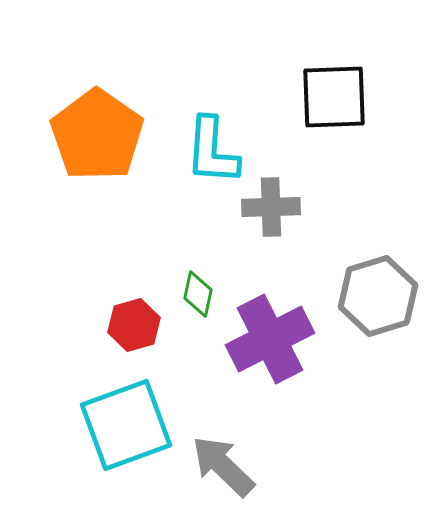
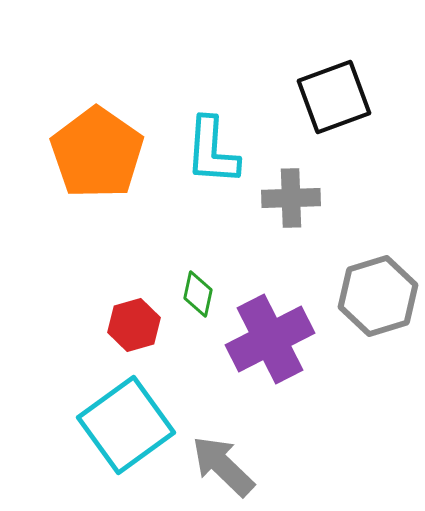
black square: rotated 18 degrees counterclockwise
orange pentagon: moved 18 px down
gray cross: moved 20 px right, 9 px up
cyan square: rotated 16 degrees counterclockwise
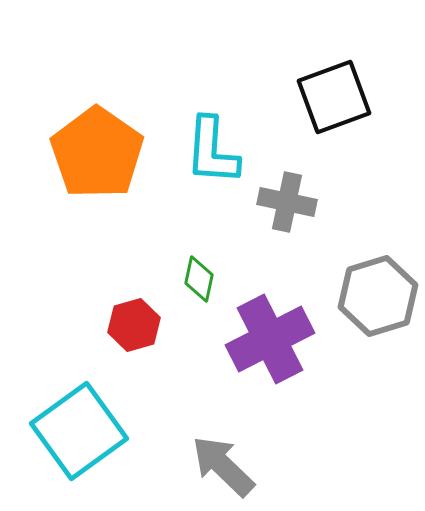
gray cross: moved 4 px left, 4 px down; rotated 14 degrees clockwise
green diamond: moved 1 px right, 15 px up
cyan square: moved 47 px left, 6 px down
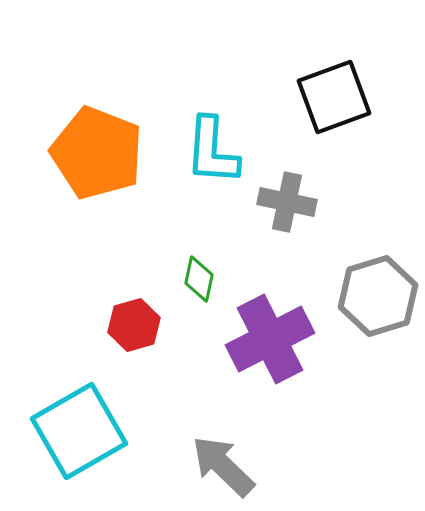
orange pentagon: rotated 14 degrees counterclockwise
cyan square: rotated 6 degrees clockwise
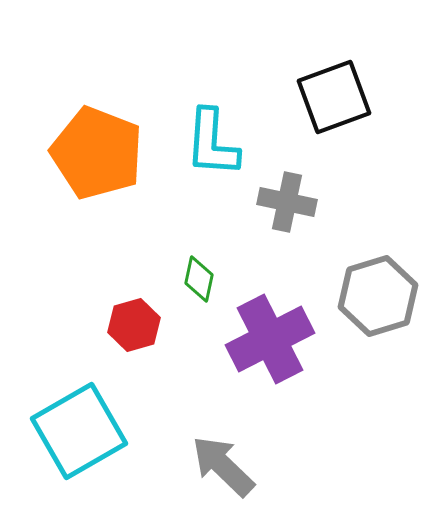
cyan L-shape: moved 8 px up
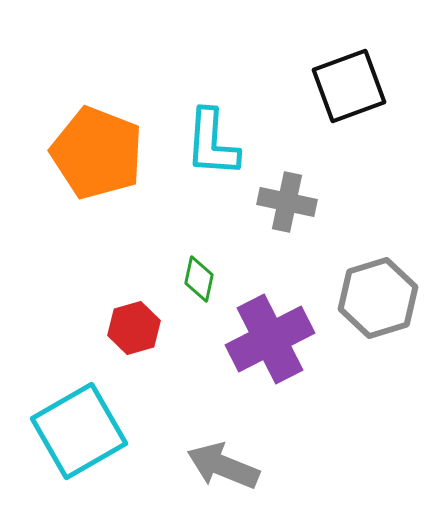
black square: moved 15 px right, 11 px up
gray hexagon: moved 2 px down
red hexagon: moved 3 px down
gray arrow: rotated 22 degrees counterclockwise
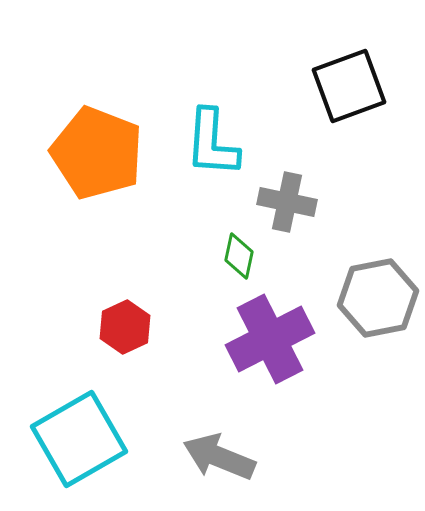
green diamond: moved 40 px right, 23 px up
gray hexagon: rotated 6 degrees clockwise
red hexagon: moved 9 px left, 1 px up; rotated 9 degrees counterclockwise
cyan square: moved 8 px down
gray arrow: moved 4 px left, 9 px up
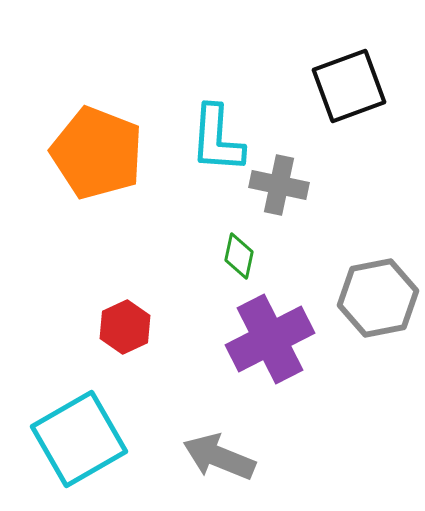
cyan L-shape: moved 5 px right, 4 px up
gray cross: moved 8 px left, 17 px up
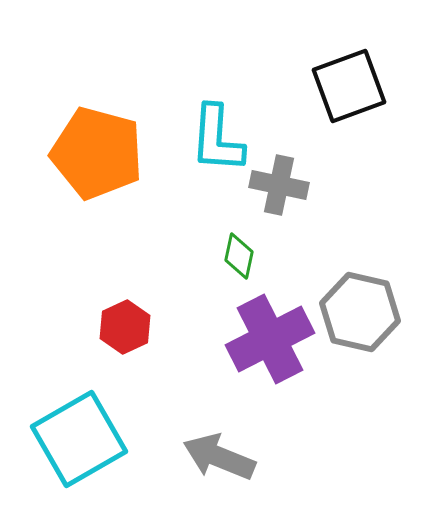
orange pentagon: rotated 6 degrees counterclockwise
gray hexagon: moved 18 px left, 14 px down; rotated 24 degrees clockwise
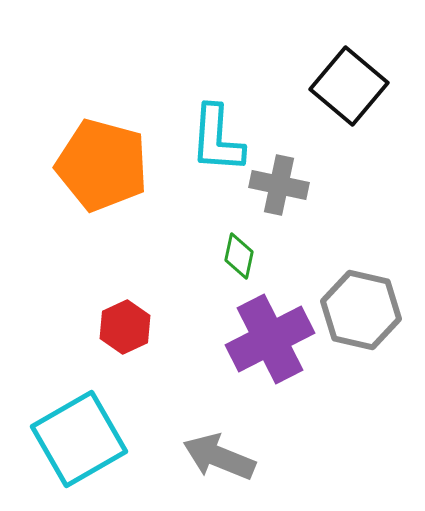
black square: rotated 30 degrees counterclockwise
orange pentagon: moved 5 px right, 12 px down
gray hexagon: moved 1 px right, 2 px up
